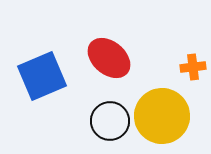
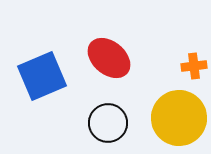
orange cross: moved 1 px right, 1 px up
yellow circle: moved 17 px right, 2 px down
black circle: moved 2 px left, 2 px down
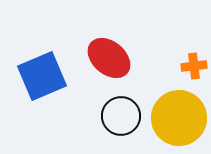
black circle: moved 13 px right, 7 px up
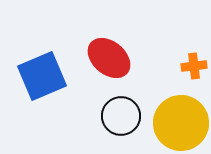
yellow circle: moved 2 px right, 5 px down
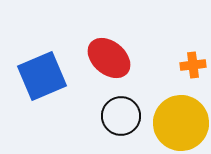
orange cross: moved 1 px left, 1 px up
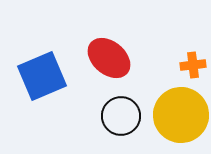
yellow circle: moved 8 px up
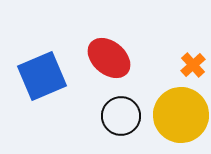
orange cross: rotated 35 degrees counterclockwise
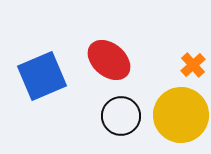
red ellipse: moved 2 px down
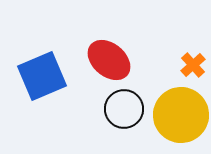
black circle: moved 3 px right, 7 px up
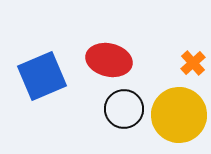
red ellipse: rotated 27 degrees counterclockwise
orange cross: moved 2 px up
yellow circle: moved 2 px left
